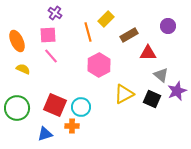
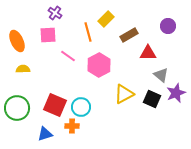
pink line: moved 17 px right; rotated 14 degrees counterclockwise
yellow semicircle: rotated 24 degrees counterclockwise
purple star: moved 1 px left, 2 px down
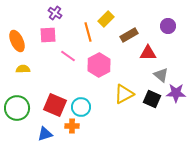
purple star: rotated 24 degrees clockwise
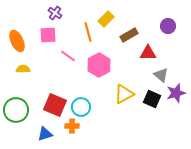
purple star: rotated 18 degrees counterclockwise
green circle: moved 1 px left, 2 px down
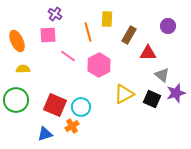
purple cross: moved 1 px down
yellow rectangle: moved 1 px right; rotated 42 degrees counterclockwise
brown rectangle: rotated 30 degrees counterclockwise
gray triangle: moved 1 px right
green circle: moved 10 px up
orange cross: rotated 32 degrees counterclockwise
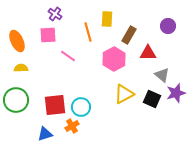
pink hexagon: moved 15 px right, 6 px up
yellow semicircle: moved 2 px left, 1 px up
red square: rotated 30 degrees counterclockwise
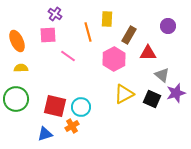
green circle: moved 1 px up
red square: moved 1 px down; rotated 20 degrees clockwise
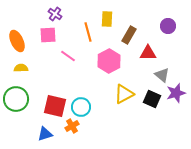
pink hexagon: moved 5 px left, 2 px down
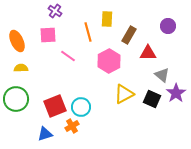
purple cross: moved 3 px up
purple star: rotated 18 degrees counterclockwise
red square: rotated 35 degrees counterclockwise
